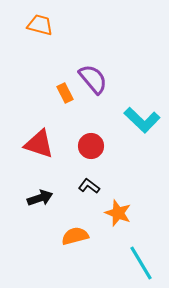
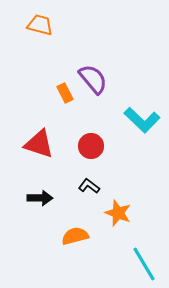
black arrow: rotated 20 degrees clockwise
cyan line: moved 3 px right, 1 px down
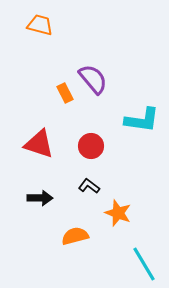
cyan L-shape: rotated 36 degrees counterclockwise
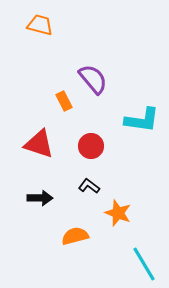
orange rectangle: moved 1 px left, 8 px down
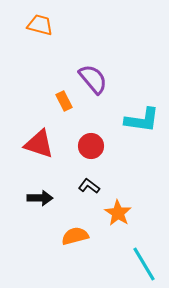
orange star: rotated 12 degrees clockwise
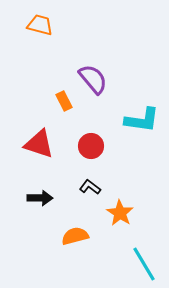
black L-shape: moved 1 px right, 1 px down
orange star: moved 2 px right
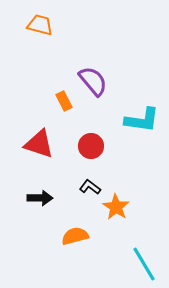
purple semicircle: moved 2 px down
orange star: moved 4 px left, 6 px up
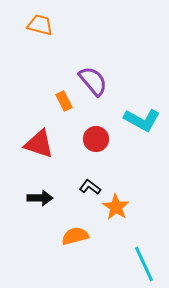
cyan L-shape: rotated 21 degrees clockwise
red circle: moved 5 px right, 7 px up
cyan line: rotated 6 degrees clockwise
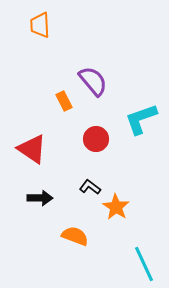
orange trapezoid: rotated 108 degrees counterclockwise
cyan L-shape: moved 1 px left, 1 px up; rotated 132 degrees clockwise
red triangle: moved 7 px left, 5 px down; rotated 16 degrees clockwise
orange semicircle: rotated 36 degrees clockwise
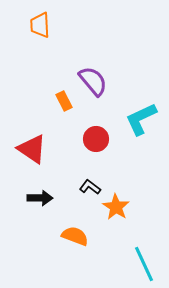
cyan L-shape: rotated 6 degrees counterclockwise
